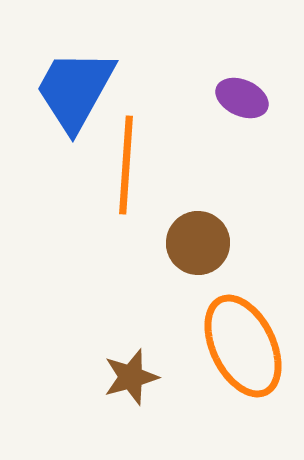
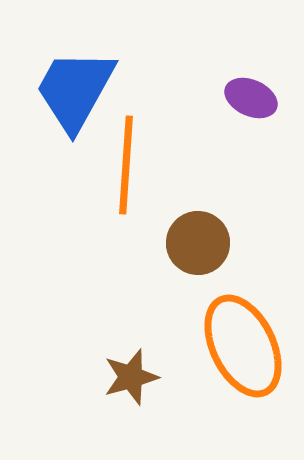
purple ellipse: moved 9 px right
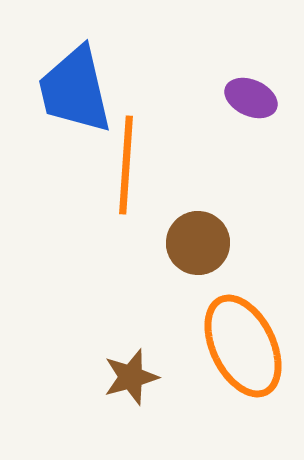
blue trapezoid: rotated 42 degrees counterclockwise
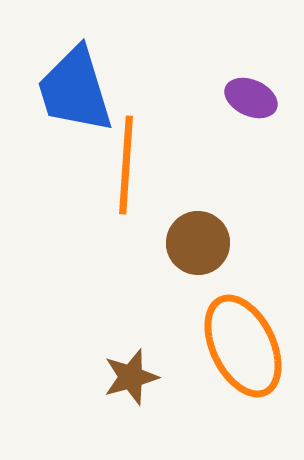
blue trapezoid: rotated 4 degrees counterclockwise
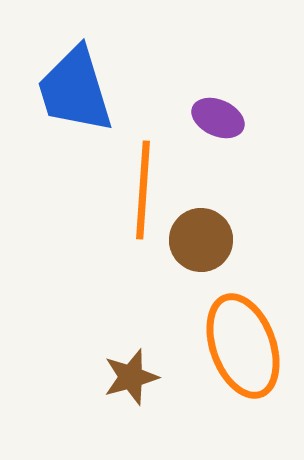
purple ellipse: moved 33 px left, 20 px down
orange line: moved 17 px right, 25 px down
brown circle: moved 3 px right, 3 px up
orange ellipse: rotated 6 degrees clockwise
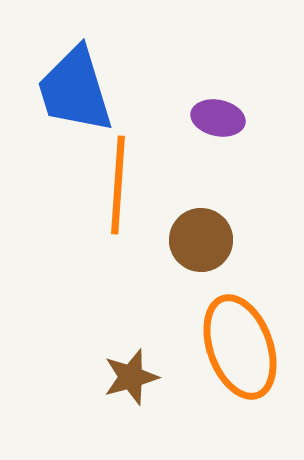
purple ellipse: rotated 12 degrees counterclockwise
orange line: moved 25 px left, 5 px up
orange ellipse: moved 3 px left, 1 px down
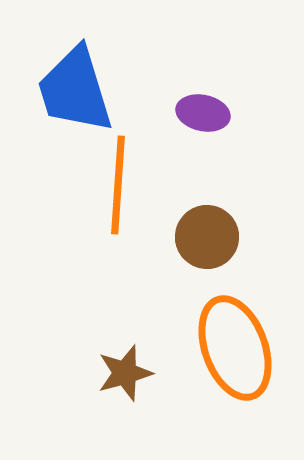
purple ellipse: moved 15 px left, 5 px up
brown circle: moved 6 px right, 3 px up
orange ellipse: moved 5 px left, 1 px down
brown star: moved 6 px left, 4 px up
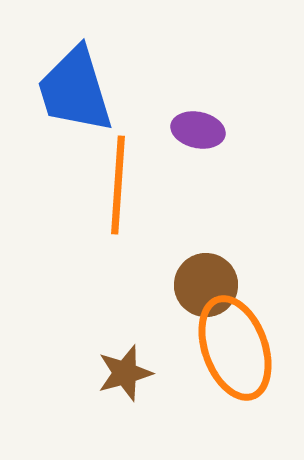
purple ellipse: moved 5 px left, 17 px down
brown circle: moved 1 px left, 48 px down
